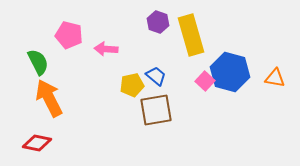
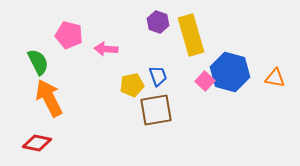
blue trapezoid: moved 2 px right; rotated 30 degrees clockwise
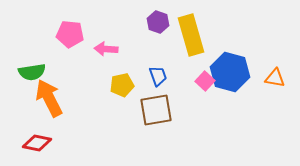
pink pentagon: moved 1 px right, 1 px up; rotated 8 degrees counterclockwise
green semicircle: moved 6 px left, 10 px down; rotated 108 degrees clockwise
yellow pentagon: moved 10 px left
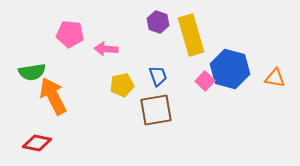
blue hexagon: moved 3 px up
orange arrow: moved 4 px right, 2 px up
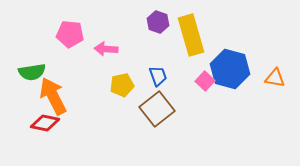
brown square: moved 1 px right, 1 px up; rotated 28 degrees counterclockwise
red diamond: moved 8 px right, 20 px up
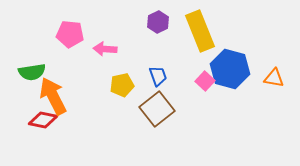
purple hexagon: rotated 15 degrees clockwise
yellow rectangle: moved 9 px right, 4 px up; rotated 6 degrees counterclockwise
pink arrow: moved 1 px left
orange triangle: moved 1 px left
red diamond: moved 2 px left, 3 px up
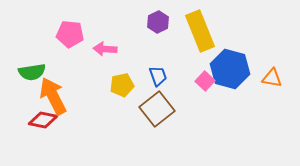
orange triangle: moved 2 px left
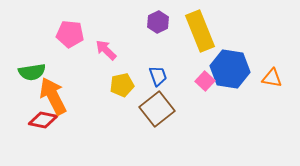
pink arrow: moved 1 px right, 1 px down; rotated 40 degrees clockwise
blue hexagon: rotated 6 degrees counterclockwise
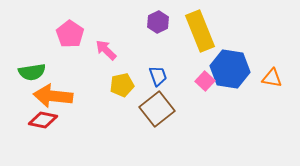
pink pentagon: rotated 28 degrees clockwise
orange arrow: rotated 57 degrees counterclockwise
